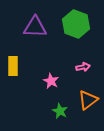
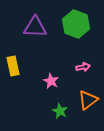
yellow rectangle: rotated 12 degrees counterclockwise
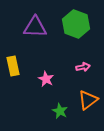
pink star: moved 5 px left, 2 px up
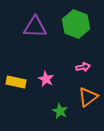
yellow rectangle: moved 3 px right, 16 px down; rotated 66 degrees counterclockwise
orange triangle: moved 3 px up
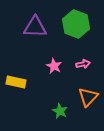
pink arrow: moved 3 px up
pink star: moved 8 px right, 13 px up
orange triangle: rotated 10 degrees counterclockwise
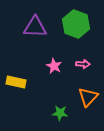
pink arrow: rotated 16 degrees clockwise
green star: moved 2 px down; rotated 21 degrees counterclockwise
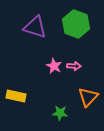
purple triangle: rotated 15 degrees clockwise
pink arrow: moved 9 px left, 2 px down
yellow rectangle: moved 14 px down
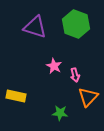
pink arrow: moved 1 px right, 9 px down; rotated 72 degrees clockwise
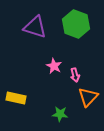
yellow rectangle: moved 2 px down
green star: moved 1 px down
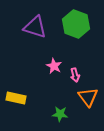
orange triangle: rotated 20 degrees counterclockwise
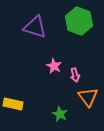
green hexagon: moved 3 px right, 3 px up
yellow rectangle: moved 3 px left, 6 px down
green star: rotated 21 degrees clockwise
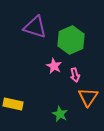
green hexagon: moved 8 px left, 19 px down; rotated 16 degrees clockwise
orange triangle: rotated 10 degrees clockwise
